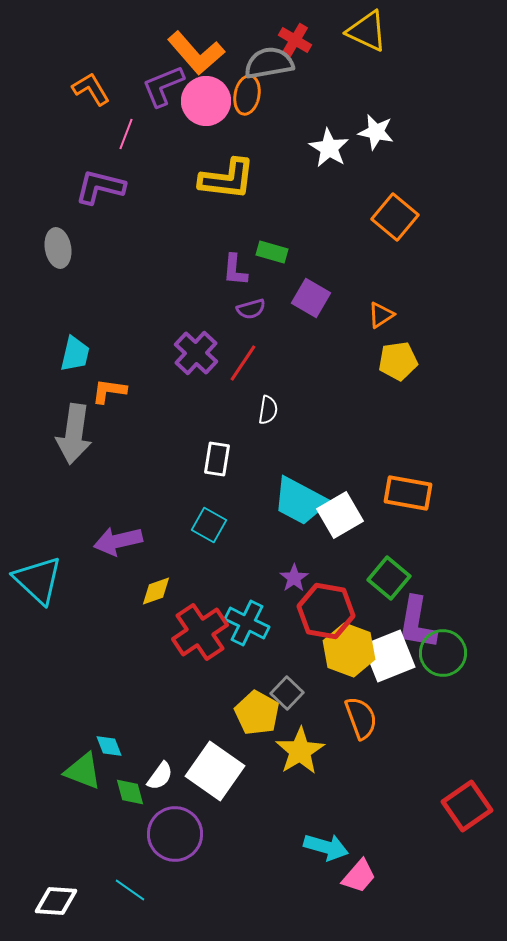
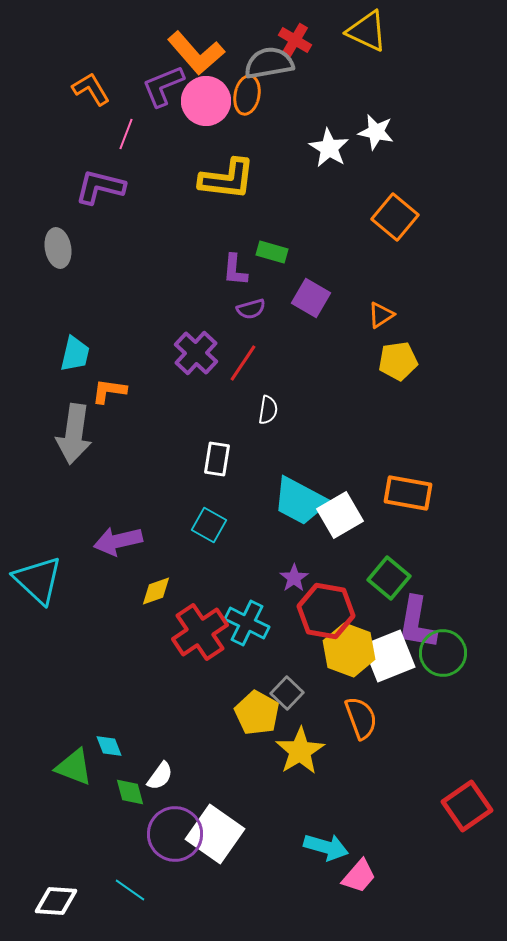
green triangle at (83, 771): moved 9 px left, 4 px up
white square at (215, 771): moved 63 px down
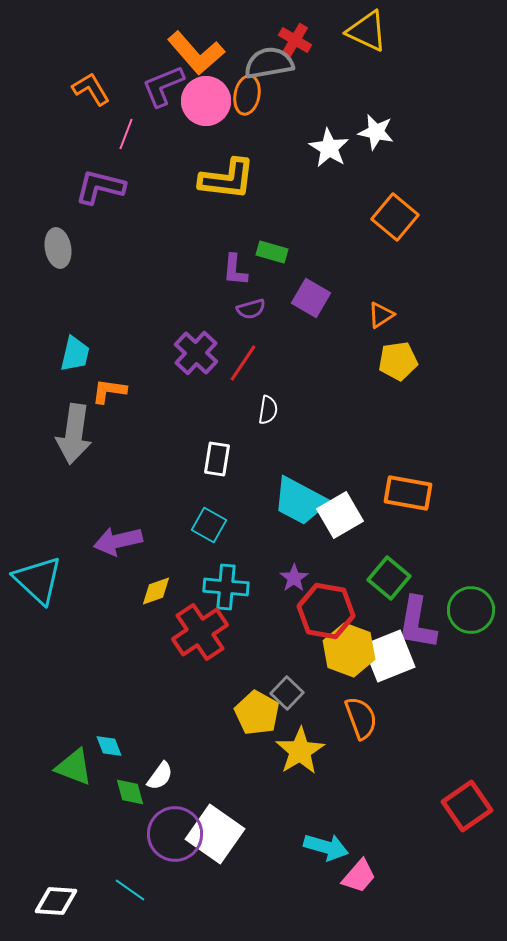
cyan cross at (247, 623): moved 21 px left, 36 px up; rotated 21 degrees counterclockwise
green circle at (443, 653): moved 28 px right, 43 px up
